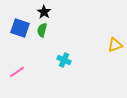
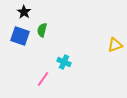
black star: moved 20 px left
blue square: moved 8 px down
cyan cross: moved 2 px down
pink line: moved 26 px right, 7 px down; rotated 21 degrees counterclockwise
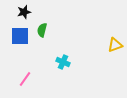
black star: rotated 24 degrees clockwise
blue square: rotated 18 degrees counterclockwise
cyan cross: moved 1 px left
pink line: moved 18 px left
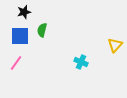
yellow triangle: rotated 28 degrees counterclockwise
cyan cross: moved 18 px right
pink line: moved 9 px left, 16 px up
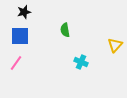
green semicircle: moved 23 px right; rotated 24 degrees counterclockwise
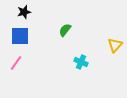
green semicircle: rotated 48 degrees clockwise
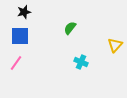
green semicircle: moved 5 px right, 2 px up
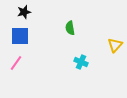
green semicircle: rotated 48 degrees counterclockwise
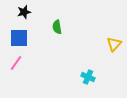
green semicircle: moved 13 px left, 1 px up
blue square: moved 1 px left, 2 px down
yellow triangle: moved 1 px left, 1 px up
cyan cross: moved 7 px right, 15 px down
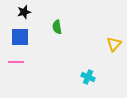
blue square: moved 1 px right, 1 px up
pink line: moved 1 px up; rotated 56 degrees clockwise
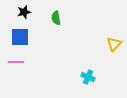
green semicircle: moved 1 px left, 9 px up
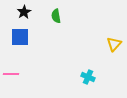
black star: rotated 16 degrees counterclockwise
green semicircle: moved 2 px up
pink line: moved 5 px left, 12 px down
